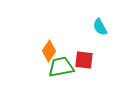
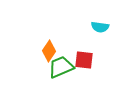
cyan semicircle: rotated 54 degrees counterclockwise
green trapezoid: rotated 12 degrees counterclockwise
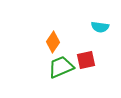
orange diamond: moved 4 px right, 9 px up
red square: moved 2 px right; rotated 18 degrees counterclockwise
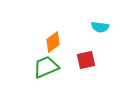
orange diamond: rotated 20 degrees clockwise
green trapezoid: moved 15 px left
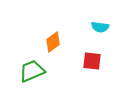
red square: moved 6 px right, 1 px down; rotated 18 degrees clockwise
green trapezoid: moved 14 px left, 4 px down
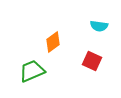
cyan semicircle: moved 1 px left, 1 px up
red square: rotated 18 degrees clockwise
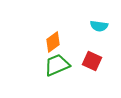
green trapezoid: moved 25 px right, 6 px up
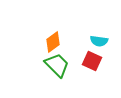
cyan semicircle: moved 15 px down
green trapezoid: rotated 68 degrees clockwise
